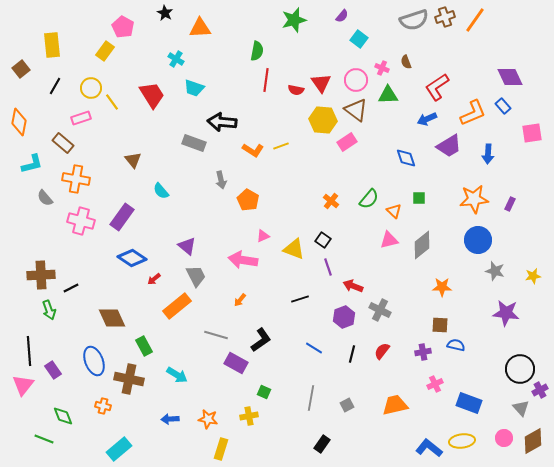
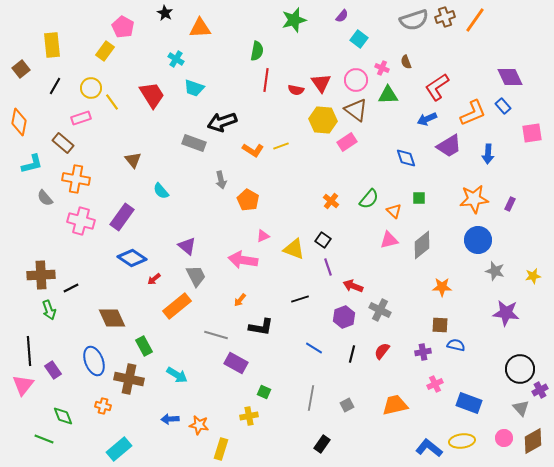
black arrow at (222, 122): rotated 24 degrees counterclockwise
black L-shape at (261, 340): moved 13 px up; rotated 45 degrees clockwise
orange star at (208, 419): moved 9 px left, 6 px down
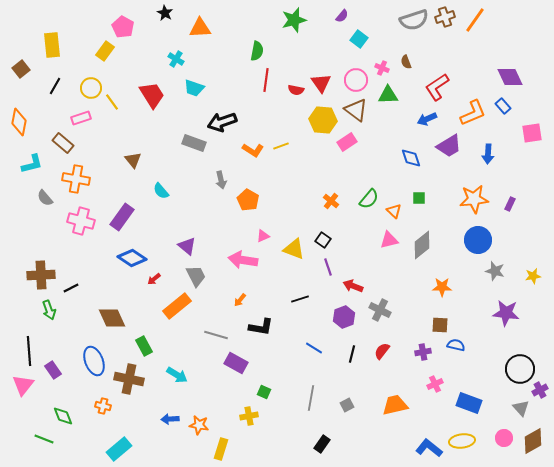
blue diamond at (406, 158): moved 5 px right
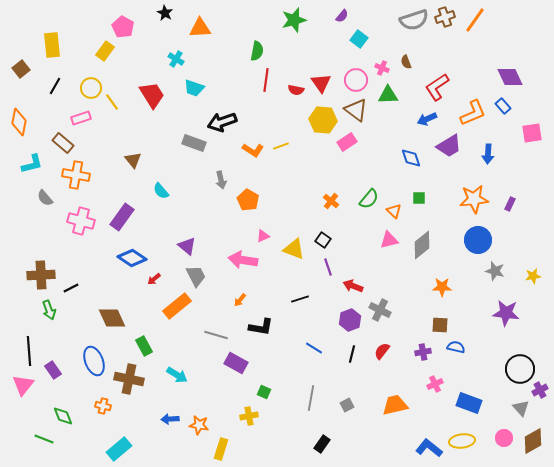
orange cross at (76, 179): moved 4 px up
purple hexagon at (344, 317): moved 6 px right, 3 px down
blue semicircle at (456, 345): moved 2 px down
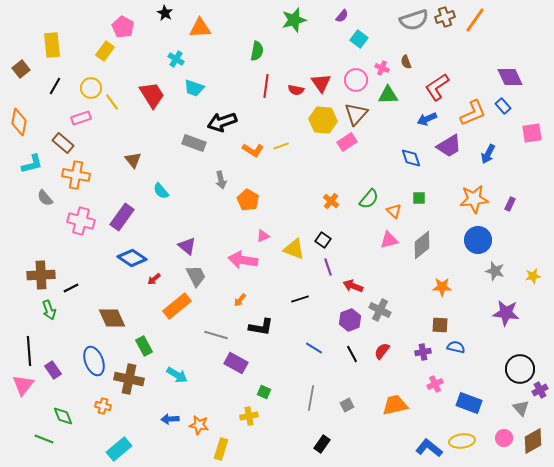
red line at (266, 80): moved 6 px down
brown triangle at (356, 110): moved 4 px down; rotated 35 degrees clockwise
blue arrow at (488, 154): rotated 24 degrees clockwise
black line at (352, 354): rotated 42 degrees counterclockwise
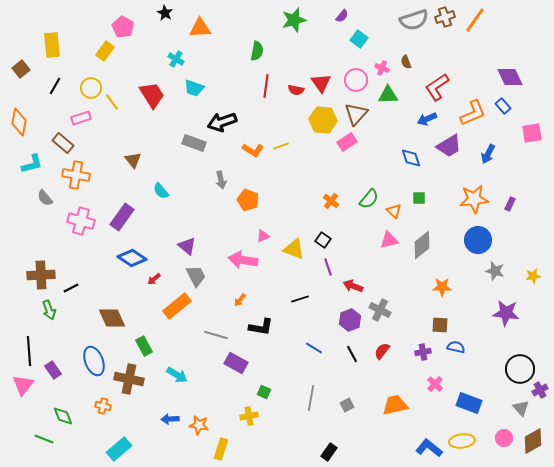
orange pentagon at (248, 200): rotated 10 degrees counterclockwise
pink cross at (435, 384): rotated 21 degrees counterclockwise
black rectangle at (322, 444): moved 7 px right, 8 px down
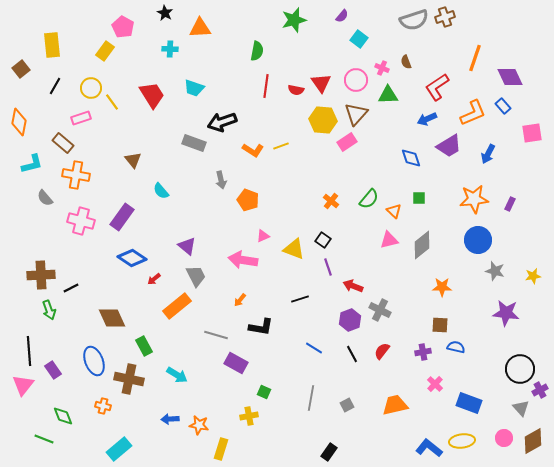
orange line at (475, 20): moved 38 px down; rotated 16 degrees counterclockwise
cyan cross at (176, 59): moved 6 px left, 10 px up; rotated 28 degrees counterclockwise
